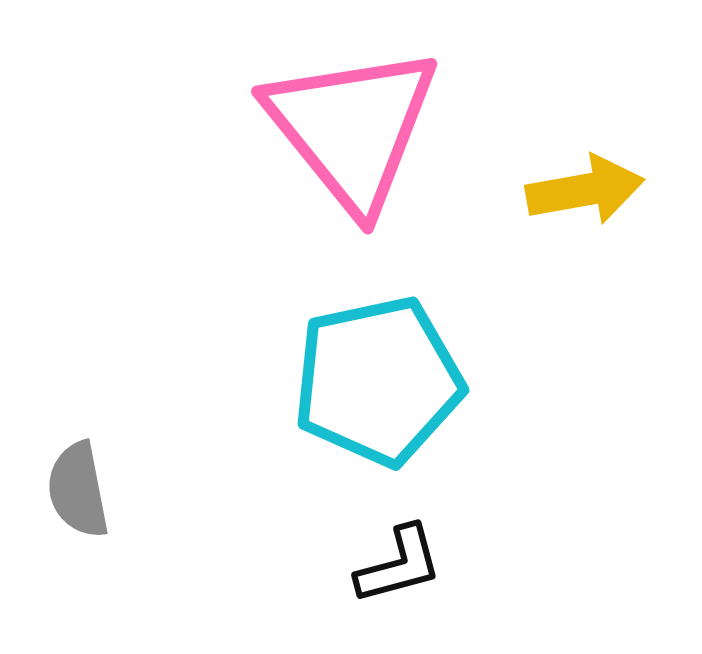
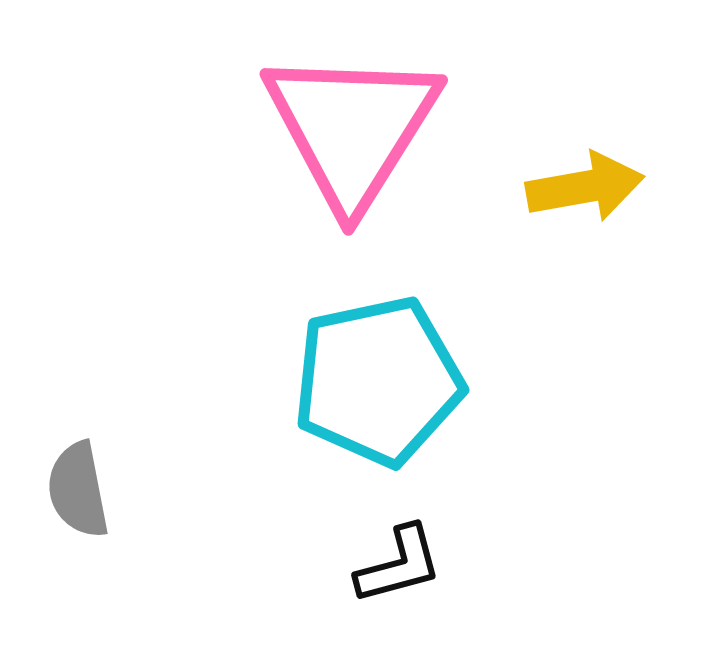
pink triangle: rotated 11 degrees clockwise
yellow arrow: moved 3 px up
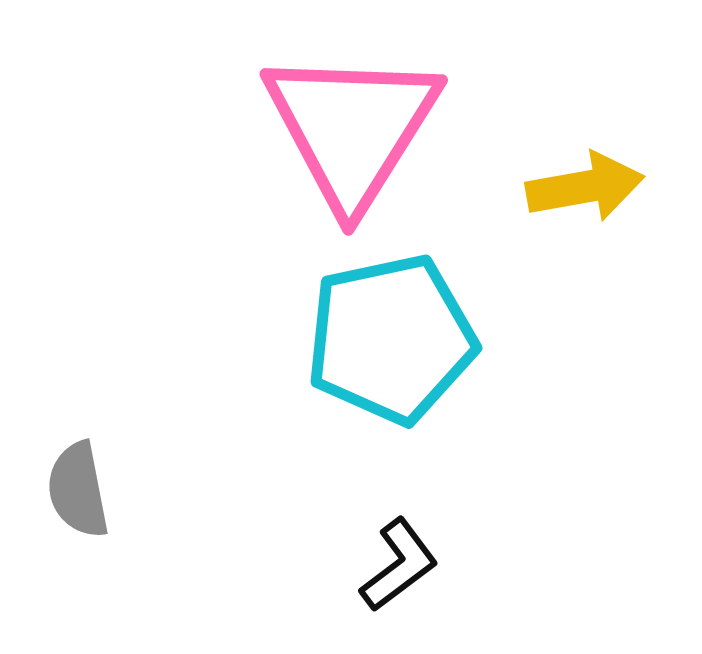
cyan pentagon: moved 13 px right, 42 px up
black L-shape: rotated 22 degrees counterclockwise
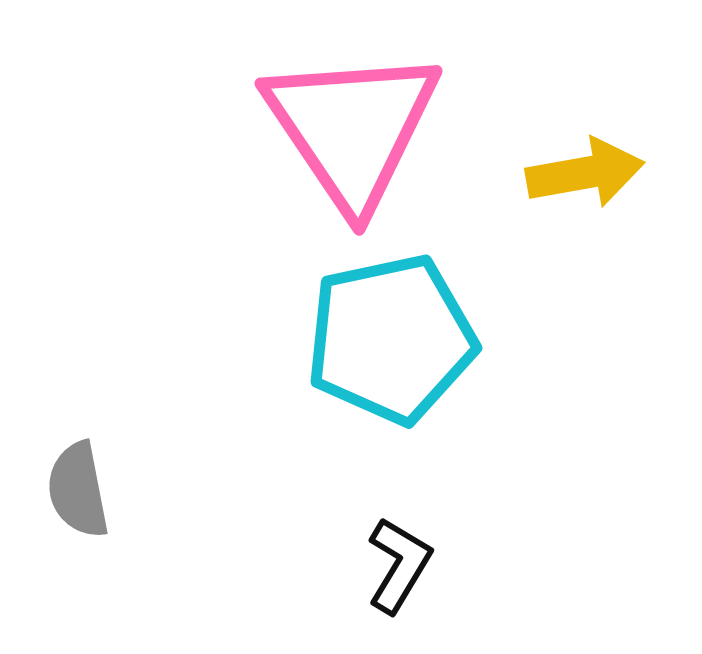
pink triangle: rotated 6 degrees counterclockwise
yellow arrow: moved 14 px up
black L-shape: rotated 22 degrees counterclockwise
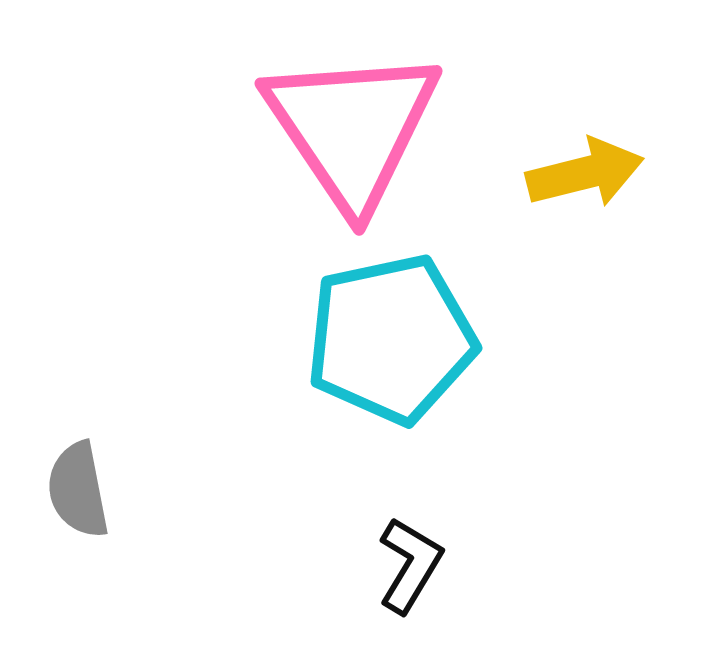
yellow arrow: rotated 4 degrees counterclockwise
black L-shape: moved 11 px right
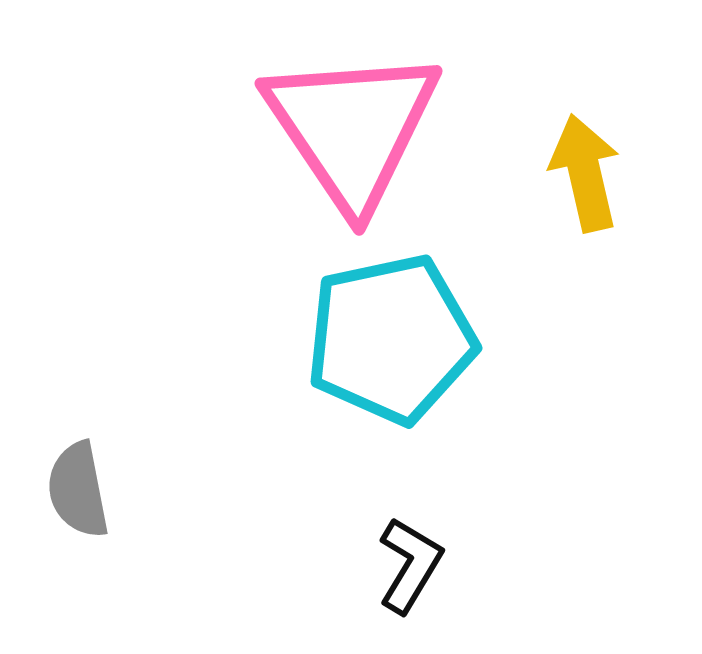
yellow arrow: rotated 89 degrees counterclockwise
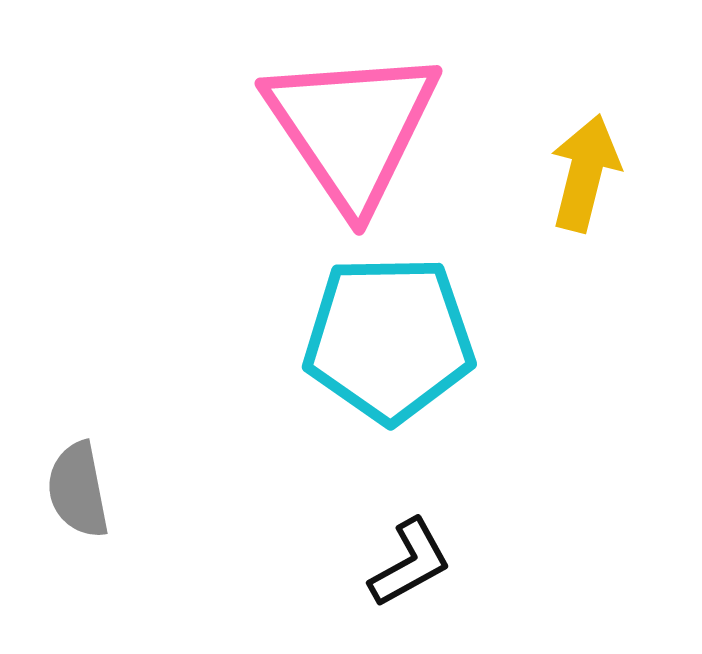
yellow arrow: rotated 27 degrees clockwise
cyan pentagon: moved 2 px left; rotated 11 degrees clockwise
black L-shape: moved 2 px up; rotated 30 degrees clockwise
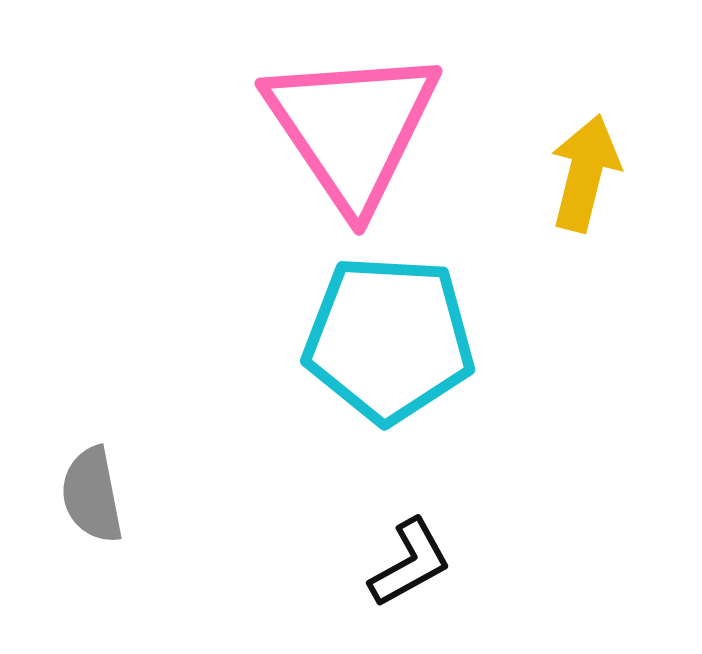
cyan pentagon: rotated 4 degrees clockwise
gray semicircle: moved 14 px right, 5 px down
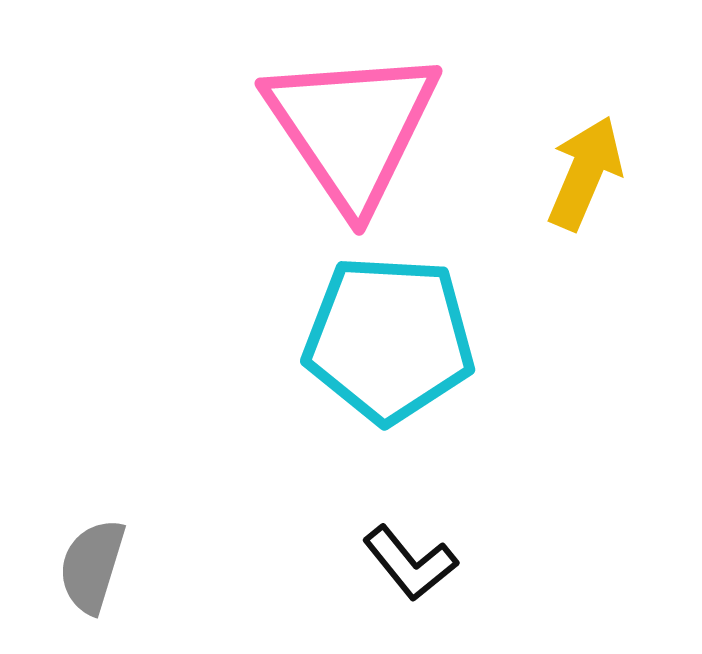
yellow arrow: rotated 9 degrees clockwise
gray semicircle: moved 71 px down; rotated 28 degrees clockwise
black L-shape: rotated 80 degrees clockwise
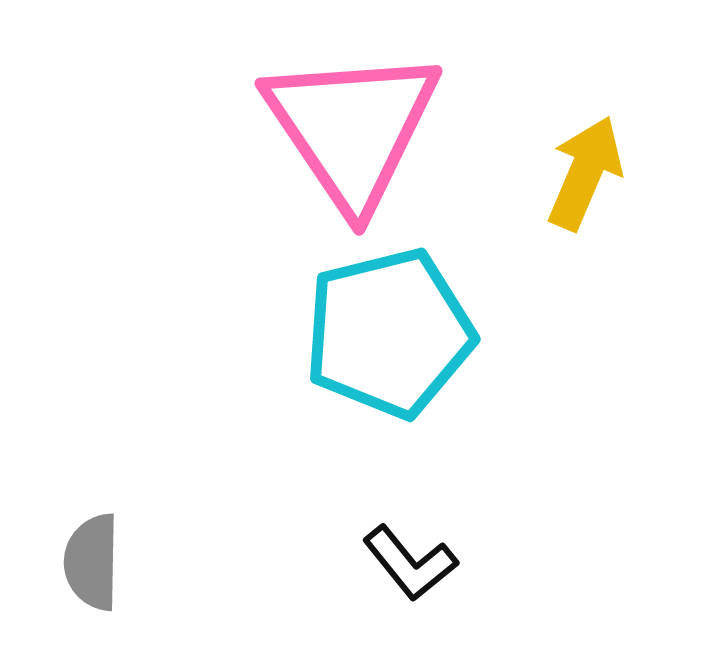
cyan pentagon: moved 6 px up; rotated 17 degrees counterclockwise
gray semicircle: moved 4 px up; rotated 16 degrees counterclockwise
